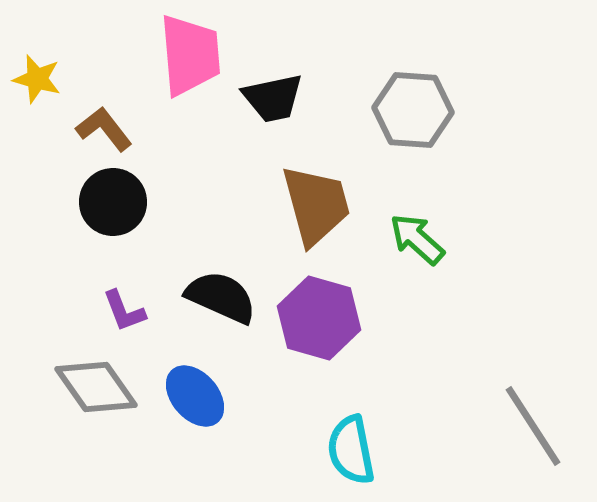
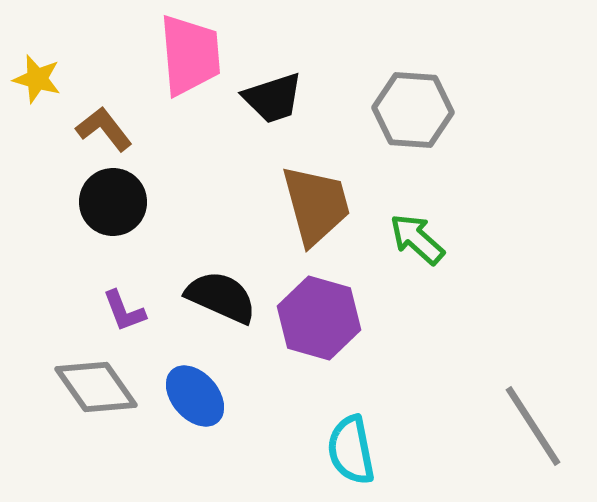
black trapezoid: rotated 6 degrees counterclockwise
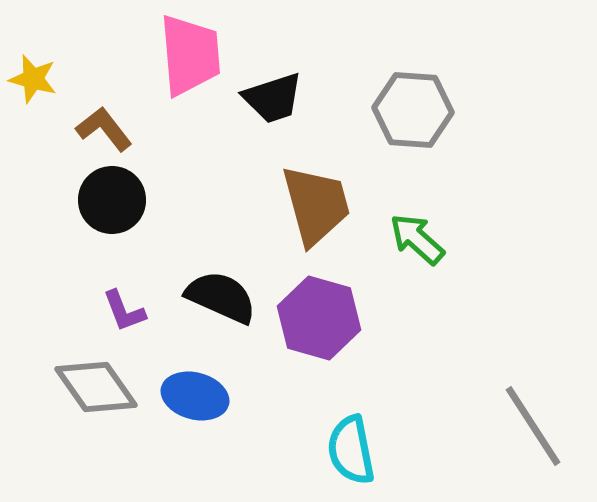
yellow star: moved 4 px left
black circle: moved 1 px left, 2 px up
blue ellipse: rotated 34 degrees counterclockwise
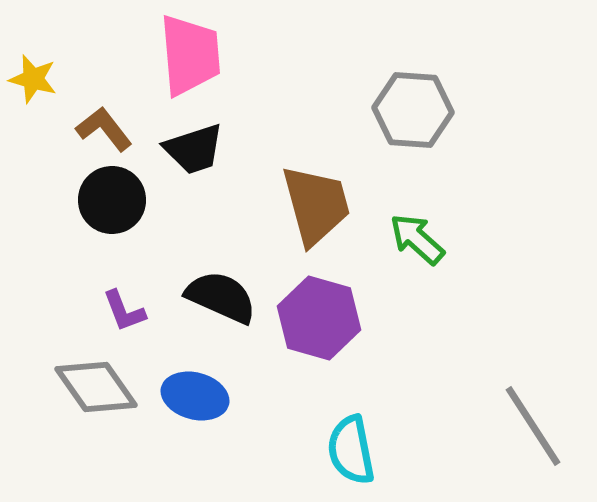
black trapezoid: moved 79 px left, 51 px down
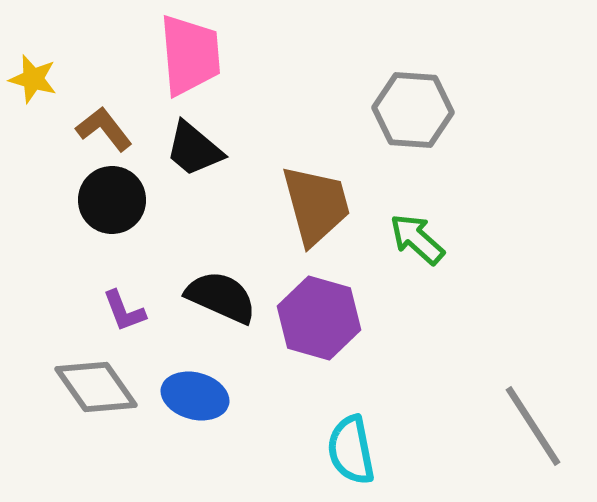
black trapezoid: rotated 58 degrees clockwise
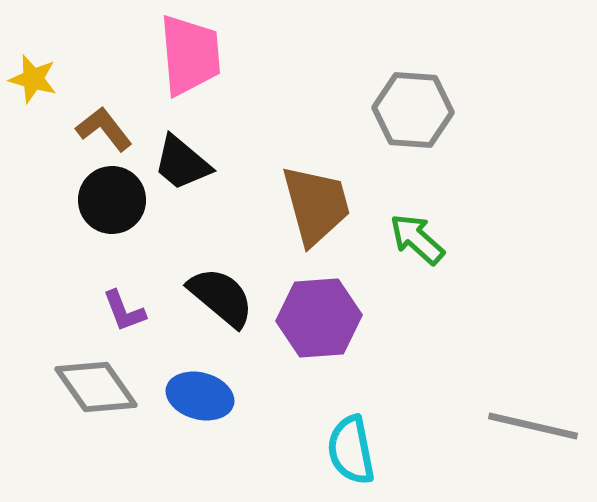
black trapezoid: moved 12 px left, 14 px down
black semicircle: rotated 16 degrees clockwise
purple hexagon: rotated 20 degrees counterclockwise
blue ellipse: moved 5 px right
gray line: rotated 44 degrees counterclockwise
